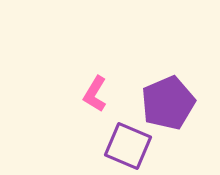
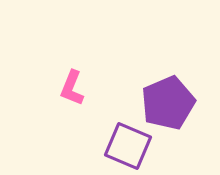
pink L-shape: moved 23 px left, 6 px up; rotated 9 degrees counterclockwise
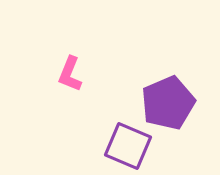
pink L-shape: moved 2 px left, 14 px up
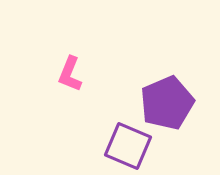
purple pentagon: moved 1 px left
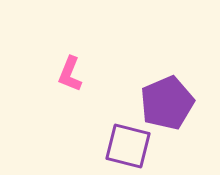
purple square: rotated 9 degrees counterclockwise
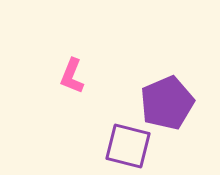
pink L-shape: moved 2 px right, 2 px down
